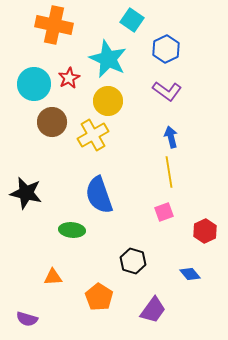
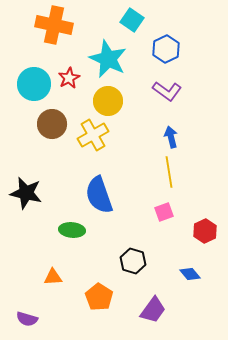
brown circle: moved 2 px down
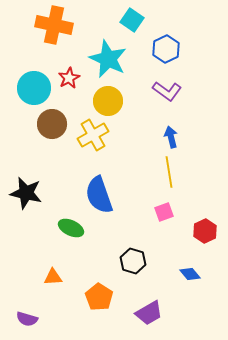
cyan circle: moved 4 px down
green ellipse: moved 1 px left, 2 px up; rotated 20 degrees clockwise
purple trapezoid: moved 4 px left, 3 px down; rotated 24 degrees clockwise
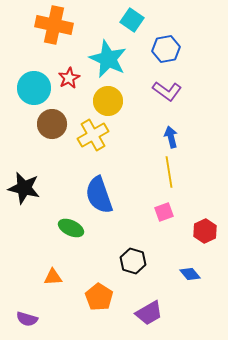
blue hexagon: rotated 16 degrees clockwise
black star: moved 2 px left, 5 px up
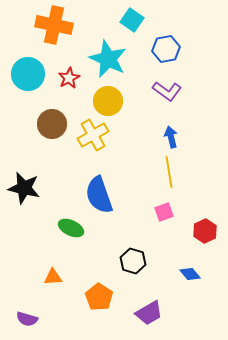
cyan circle: moved 6 px left, 14 px up
